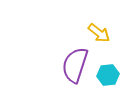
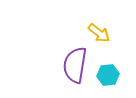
purple semicircle: rotated 9 degrees counterclockwise
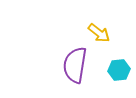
cyan hexagon: moved 11 px right, 5 px up
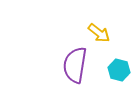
cyan hexagon: rotated 20 degrees clockwise
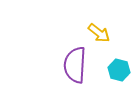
purple semicircle: rotated 6 degrees counterclockwise
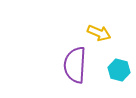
yellow arrow: rotated 15 degrees counterclockwise
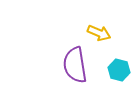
purple semicircle: rotated 12 degrees counterclockwise
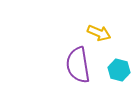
purple semicircle: moved 3 px right
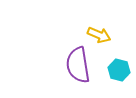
yellow arrow: moved 2 px down
